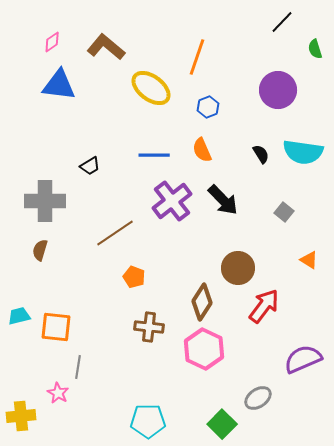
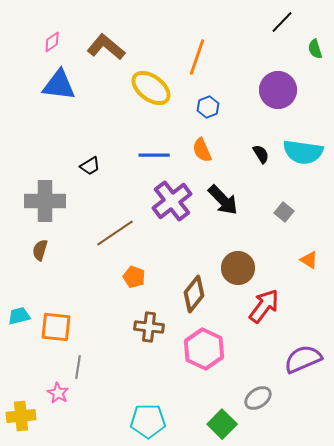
brown diamond: moved 8 px left, 8 px up; rotated 6 degrees clockwise
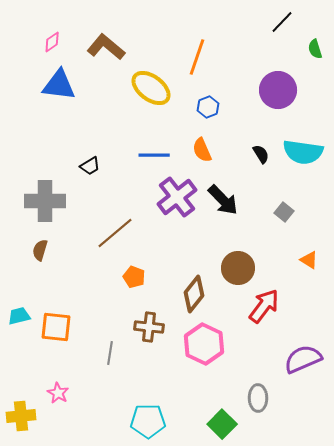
purple cross: moved 5 px right, 4 px up
brown line: rotated 6 degrees counterclockwise
pink hexagon: moved 5 px up
gray line: moved 32 px right, 14 px up
gray ellipse: rotated 56 degrees counterclockwise
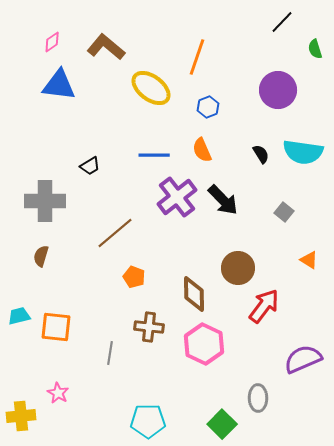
brown semicircle: moved 1 px right, 6 px down
brown diamond: rotated 39 degrees counterclockwise
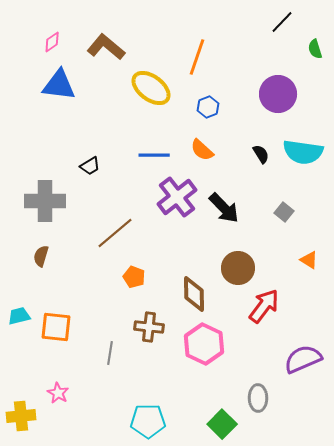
purple circle: moved 4 px down
orange semicircle: rotated 25 degrees counterclockwise
black arrow: moved 1 px right, 8 px down
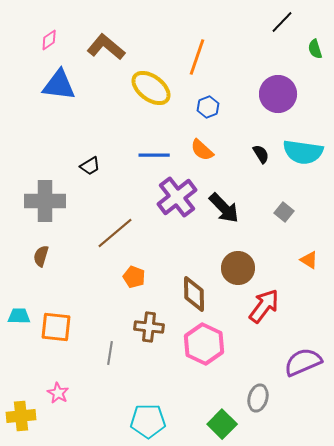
pink diamond: moved 3 px left, 2 px up
cyan trapezoid: rotated 15 degrees clockwise
purple semicircle: moved 3 px down
gray ellipse: rotated 16 degrees clockwise
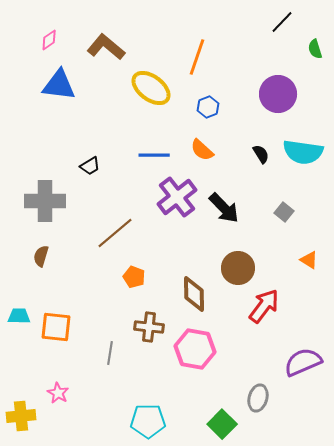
pink hexagon: moved 9 px left, 5 px down; rotated 15 degrees counterclockwise
